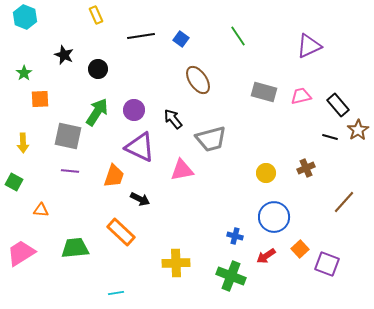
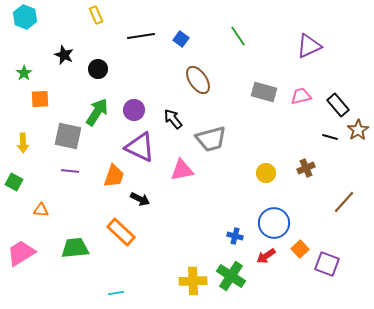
blue circle at (274, 217): moved 6 px down
yellow cross at (176, 263): moved 17 px right, 18 px down
green cross at (231, 276): rotated 12 degrees clockwise
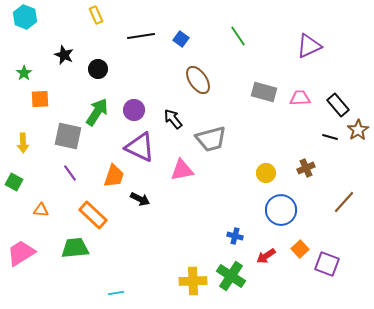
pink trapezoid at (301, 96): moved 1 px left, 2 px down; rotated 10 degrees clockwise
purple line at (70, 171): moved 2 px down; rotated 48 degrees clockwise
blue circle at (274, 223): moved 7 px right, 13 px up
orange rectangle at (121, 232): moved 28 px left, 17 px up
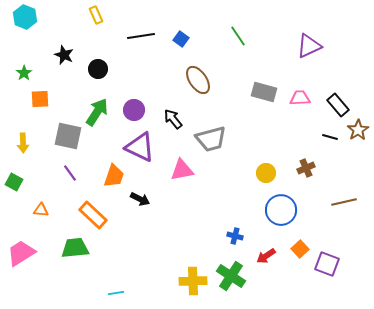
brown line at (344, 202): rotated 35 degrees clockwise
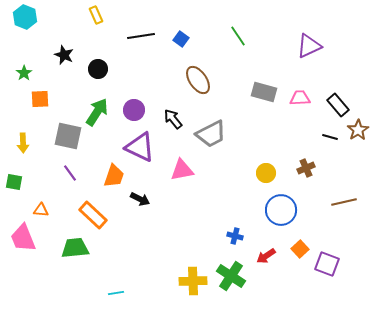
gray trapezoid at (211, 139): moved 5 px up; rotated 12 degrees counterclockwise
green square at (14, 182): rotated 18 degrees counterclockwise
pink trapezoid at (21, 253): moved 2 px right, 15 px up; rotated 80 degrees counterclockwise
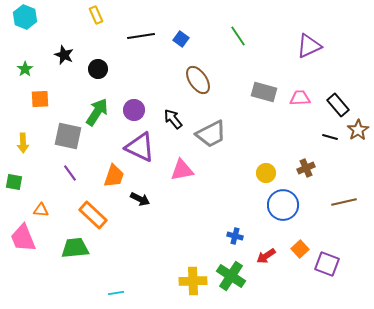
green star at (24, 73): moved 1 px right, 4 px up
blue circle at (281, 210): moved 2 px right, 5 px up
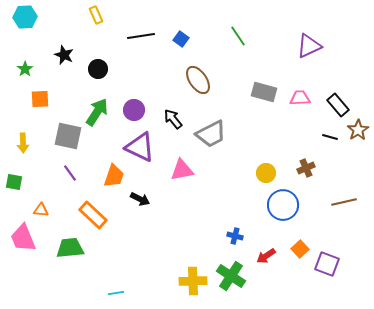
cyan hexagon at (25, 17): rotated 25 degrees counterclockwise
green trapezoid at (75, 248): moved 5 px left
